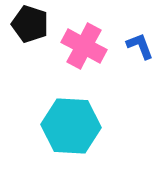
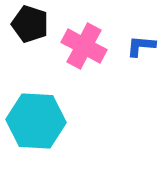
blue L-shape: moved 1 px right; rotated 64 degrees counterclockwise
cyan hexagon: moved 35 px left, 5 px up
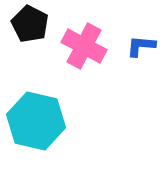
black pentagon: rotated 9 degrees clockwise
cyan hexagon: rotated 10 degrees clockwise
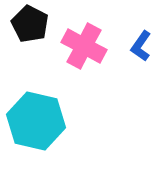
blue L-shape: rotated 60 degrees counterclockwise
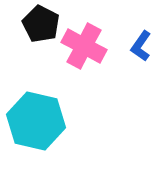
black pentagon: moved 11 px right
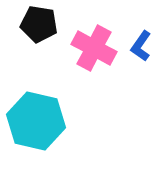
black pentagon: moved 2 px left; rotated 18 degrees counterclockwise
pink cross: moved 10 px right, 2 px down
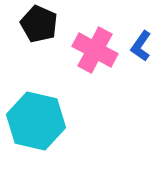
black pentagon: rotated 15 degrees clockwise
pink cross: moved 1 px right, 2 px down
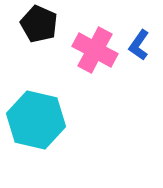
blue L-shape: moved 2 px left, 1 px up
cyan hexagon: moved 1 px up
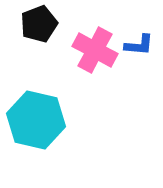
black pentagon: rotated 27 degrees clockwise
blue L-shape: rotated 120 degrees counterclockwise
